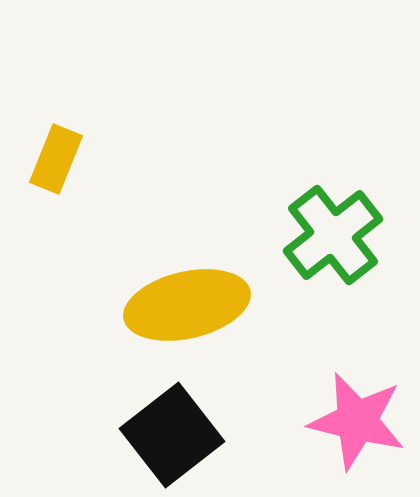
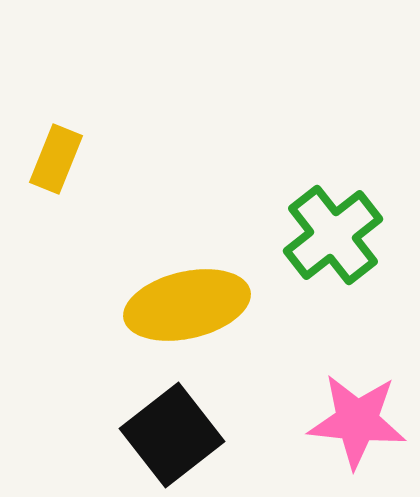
pink star: rotated 8 degrees counterclockwise
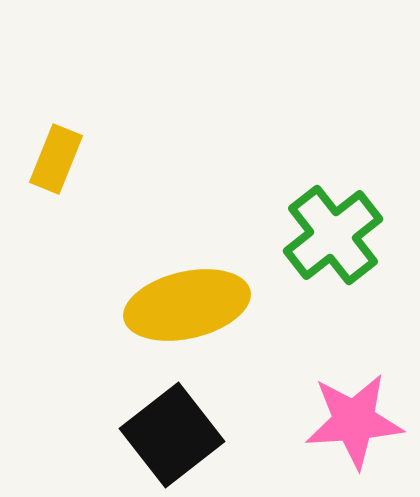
pink star: moved 3 px left; rotated 10 degrees counterclockwise
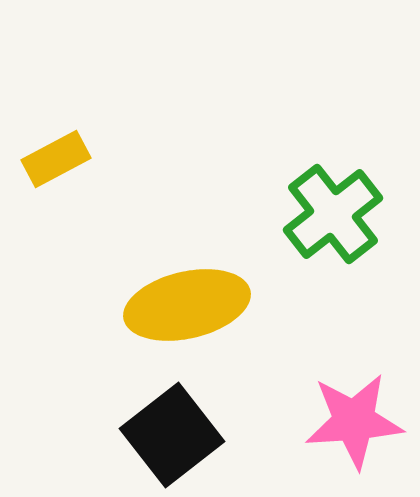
yellow rectangle: rotated 40 degrees clockwise
green cross: moved 21 px up
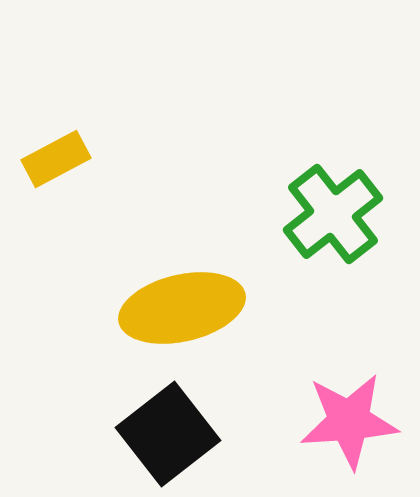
yellow ellipse: moved 5 px left, 3 px down
pink star: moved 5 px left
black square: moved 4 px left, 1 px up
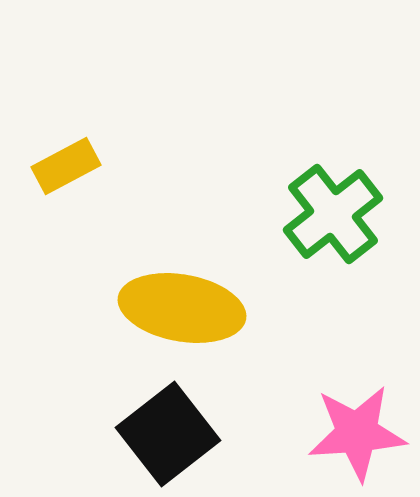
yellow rectangle: moved 10 px right, 7 px down
yellow ellipse: rotated 23 degrees clockwise
pink star: moved 8 px right, 12 px down
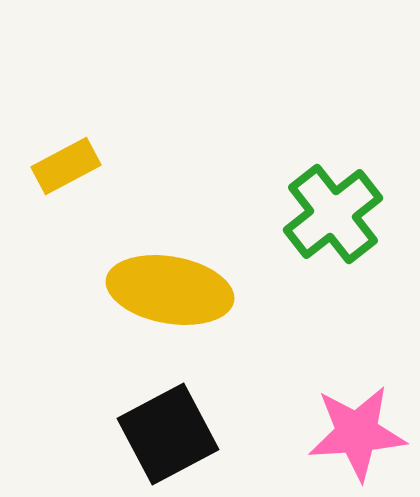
yellow ellipse: moved 12 px left, 18 px up
black square: rotated 10 degrees clockwise
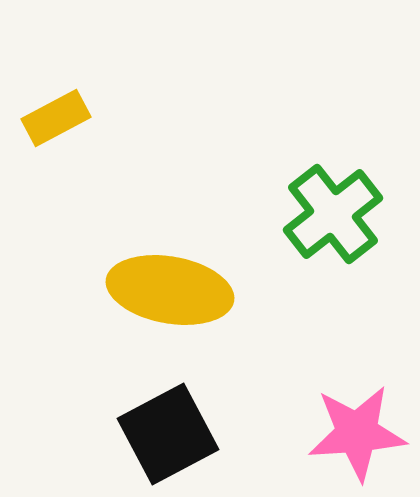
yellow rectangle: moved 10 px left, 48 px up
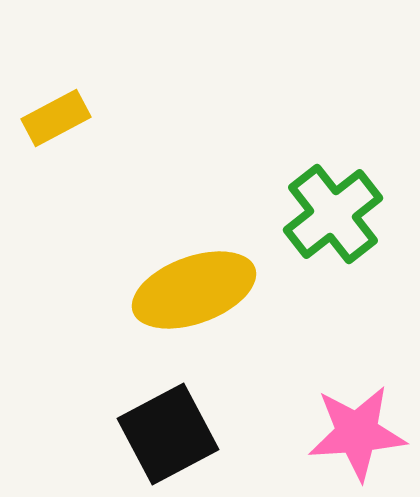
yellow ellipse: moved 24 px right; rotated 30 degrees counterclockwise
